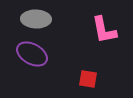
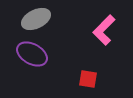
gray ellipse: rotated 28 degrees counterclockwise
pink L-shape: rotated 56 degrees clockwise
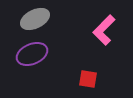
gray ellipse: moved 1 px left
purple ellipse: rotated 52 degrees counterclockwise
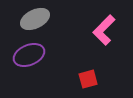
purple ellipse: moved 3 px left, 1 px down
red square: rotated 24 degrees counterclockwise
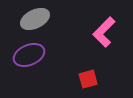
pink L-shape: moved 2 px down
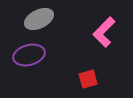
gray ellipse: moved 4 px right
purple ellipse: rotated 8 degrees clockwise
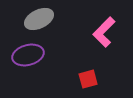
purple ellipse: moved 1 px left
